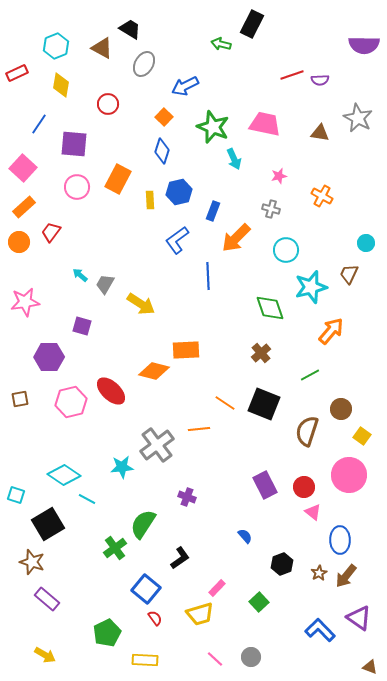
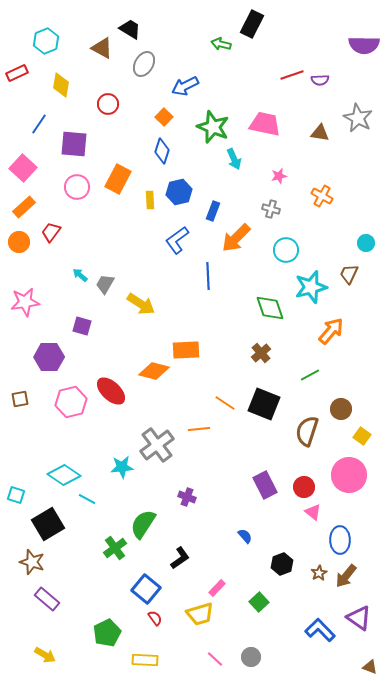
cyan hexagon at (56, 46): moved 10 px left, 5 px up
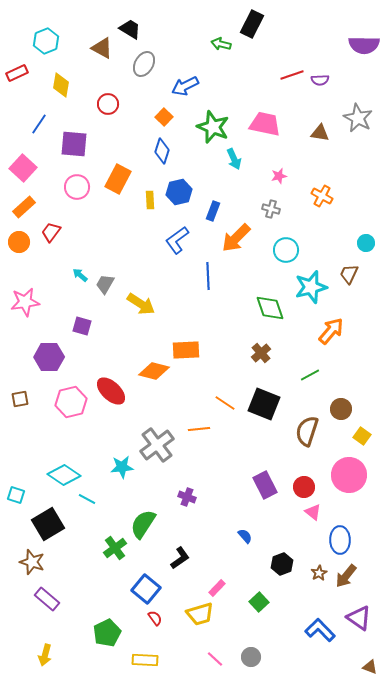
yellow arrow at (45, 655): rotated 75 degrees clockwise
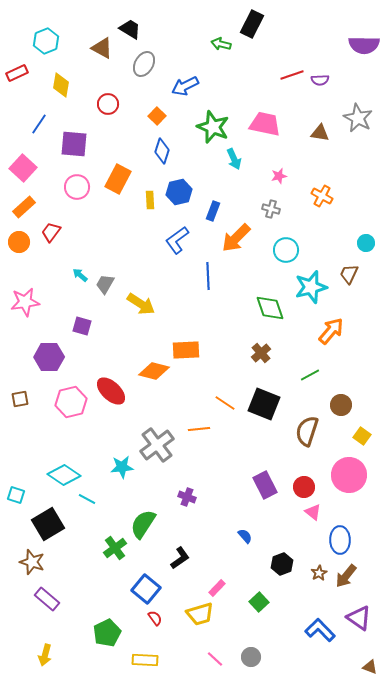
orange square at (164, 117): moved 7 px left, 1 px up
brown circle at (341, 409): moved 4 px up
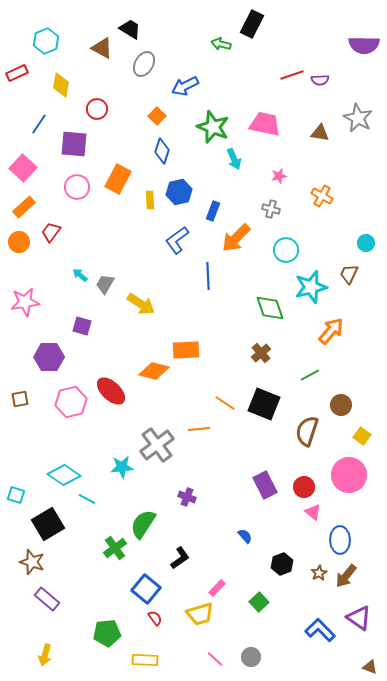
red circle at (108, 104): moved 11 px left, 5 px down
green pentagon at (107, 633): rotated 20 degrees clockwise
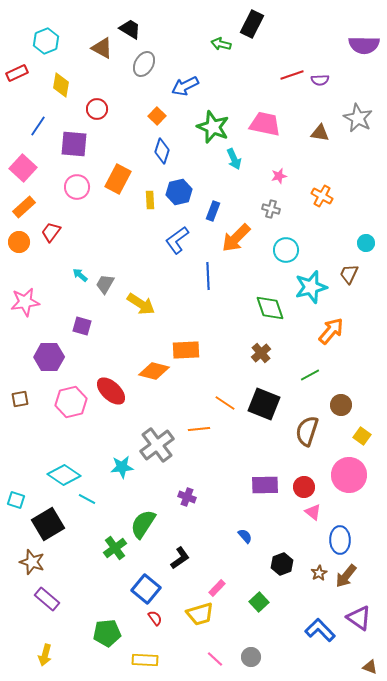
blue line at (39, 124): moved 1 px left, 2 px down
purple rectangle at (265, 485): rotated 64 degrees counterclockwise
cyan square at (16, 495): moved 5 px down
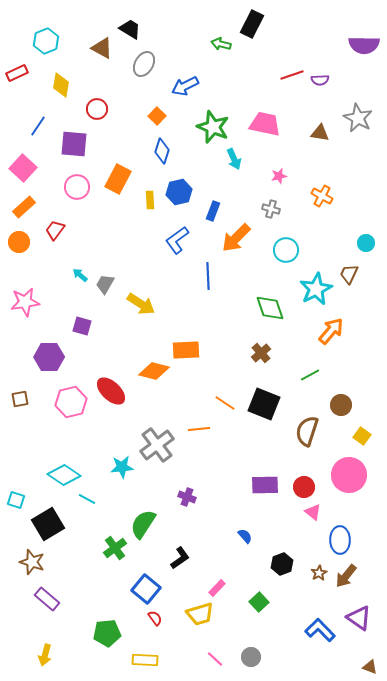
red trapezoid at (51, 232): moved 4 px right, 2 px up
cyan star at (311, 287): moved 5 px right, 2 px down; rotated 12 degrees counterclockwise
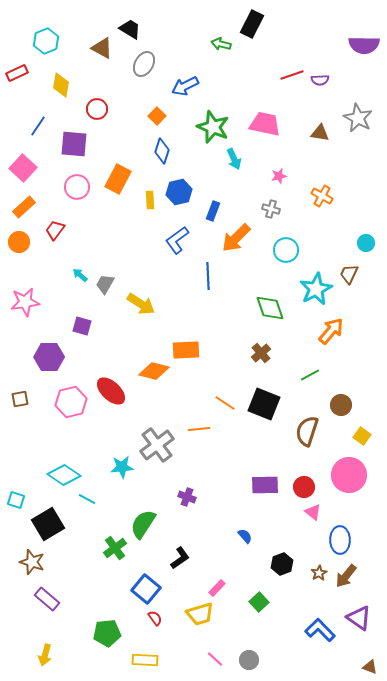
gray circle at (251, 657): moved 2 px left, 3 px down
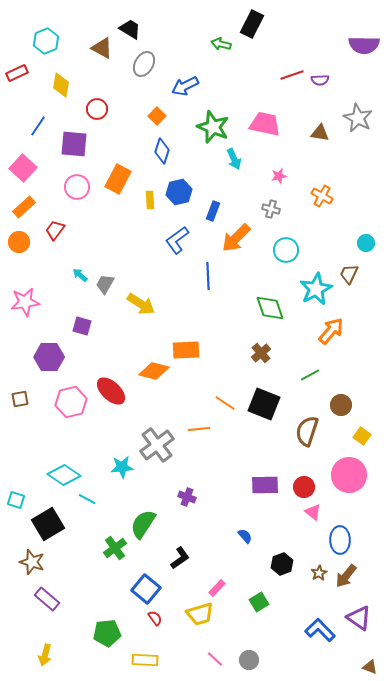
green square at (259, 602): rotated 12 degrees clockwise
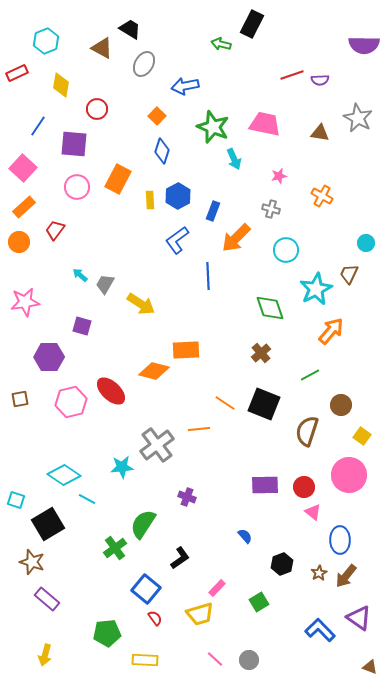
blue arrow at (185, 86): rotated 16 degrees clockwise
blue hexagon at (179, 192): moved 1 px left, 4 px down; rotated 15 degrees counterclockwise
